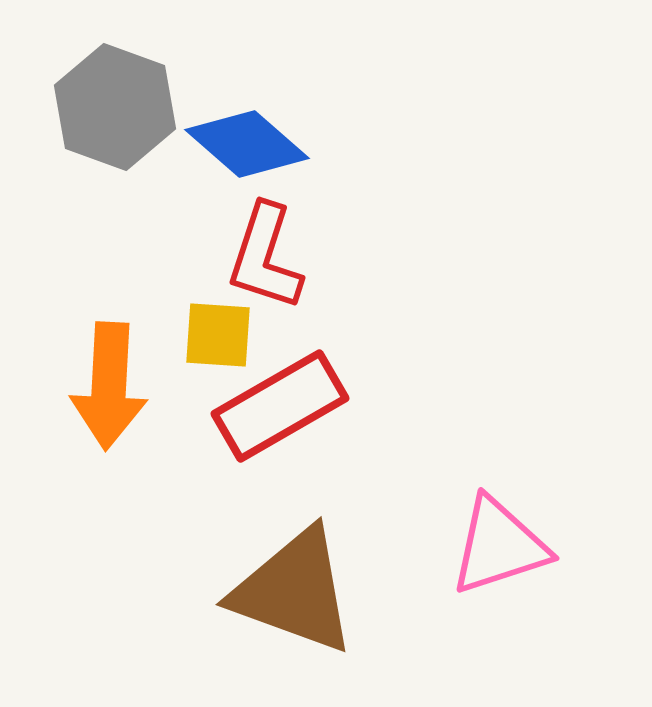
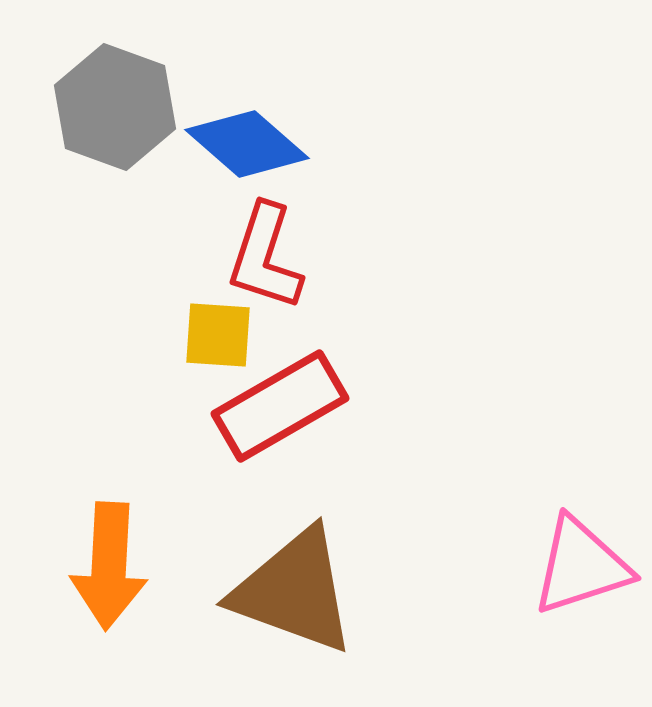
orange arrow: moved 180 px down
pink triangle: moved 82 px right, 20 px down
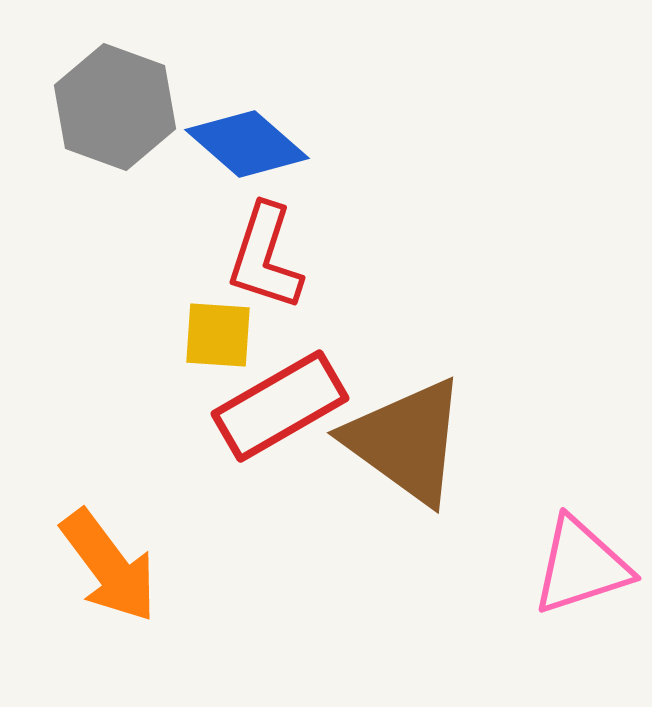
orange arrow: rotated 40 degrees counterclockwise
brown triangle: moved 112 px right, 150 px up; rotated 16 degrees clockwise
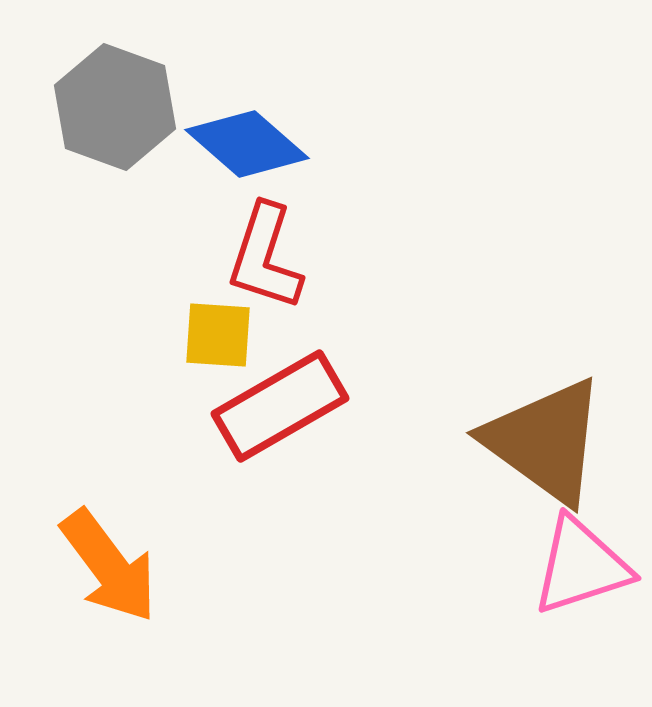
brown triangle: moved 139 px right
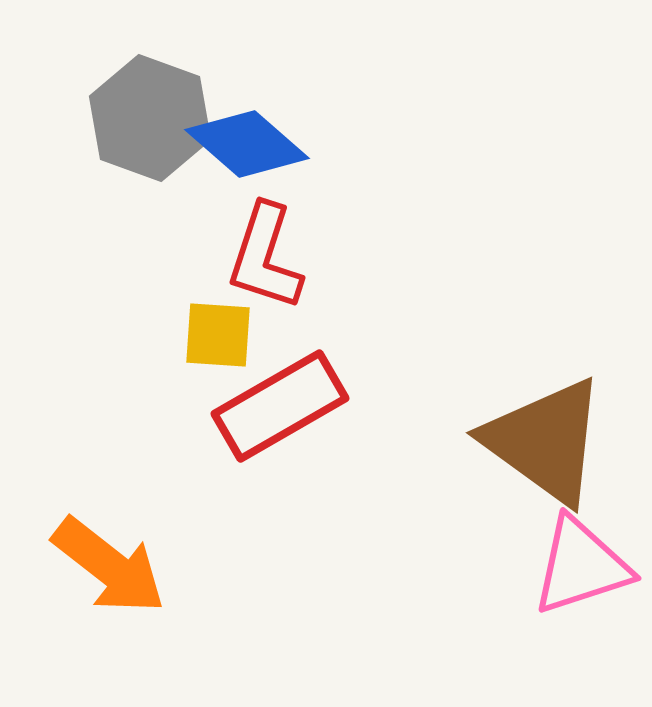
gray hexagon: moved 35 px right, 11 px down
orange arrow: rotated 15 degrees counterclockwise
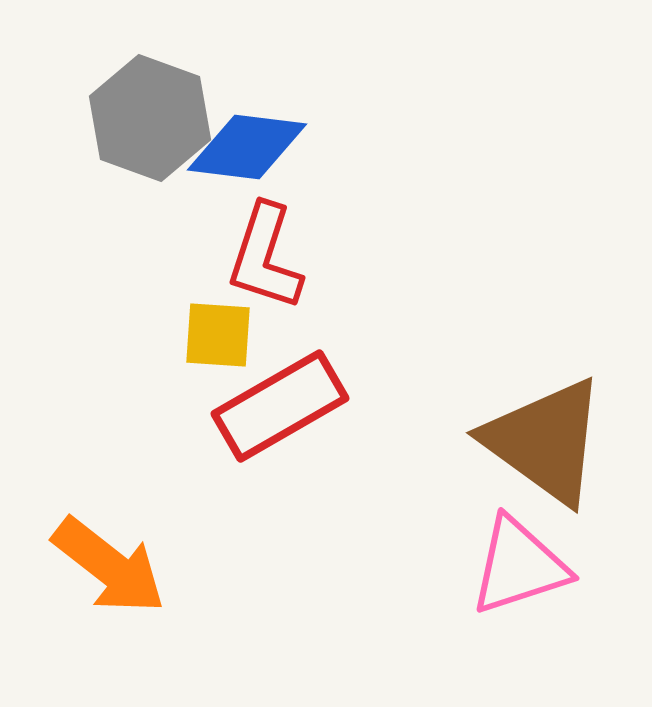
blue diamond: moved 3 px down; rotated 34 degrees counterclockwise
pink triangle: moved 62 px left
